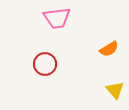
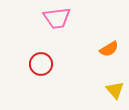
red circle: moved 4 px left
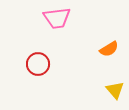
red circle: moved 3 px left
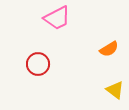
pink trapezoid: rotated 20 degrees counterclockwise
yellow triangle: rotated 12 degrees counterclockwise
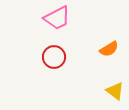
red circle: moved 16 px right, 7 px up
yellow triangle: moved 1 px down
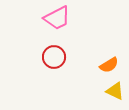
orange semicircle: moved 16 px down
yellow triangle: rotated 12 degrees counterclockwise
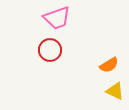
pink trapezoid: rotated 8 degrees clockwise
red circle: moved 4 px left, 7 px up
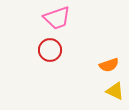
orange semicircle: rotated 12 degrees clockwise
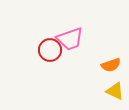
pink trapezoid: moved 13 px right, 21 px down
orange semicircle: moved 2 px right
